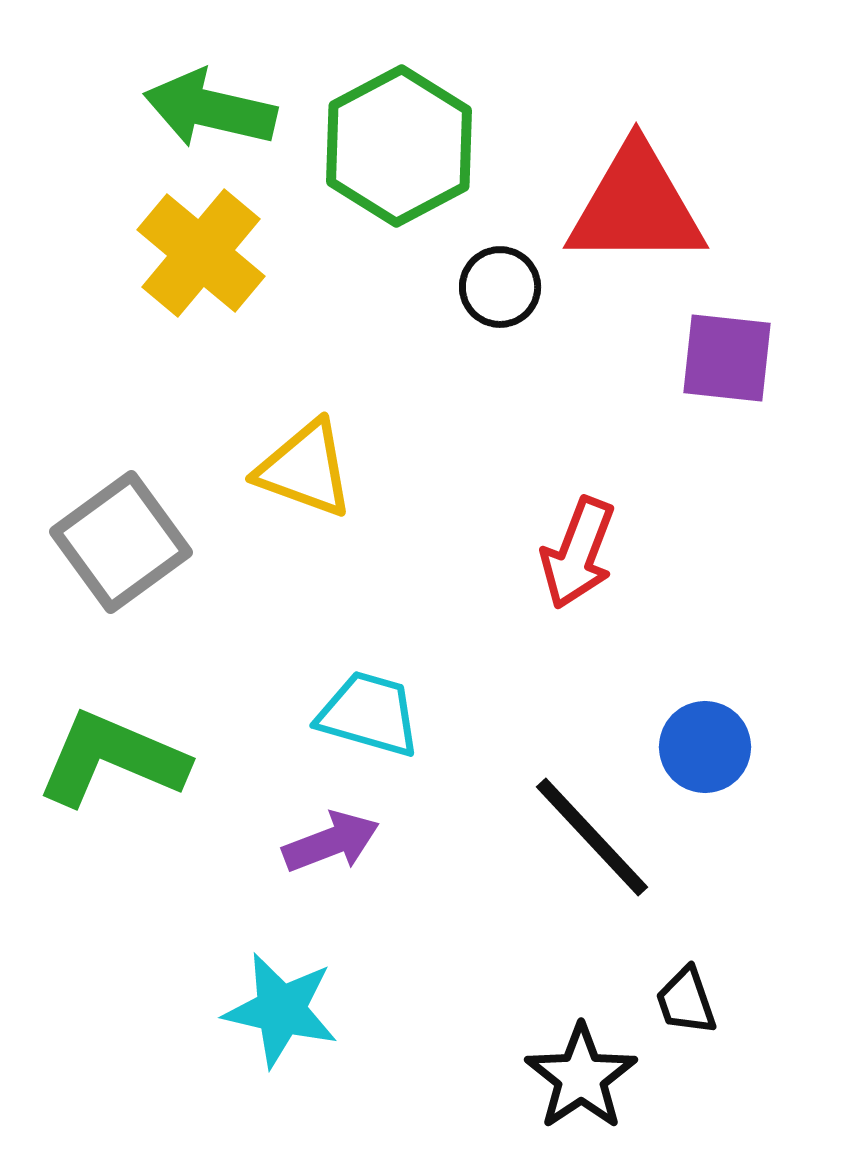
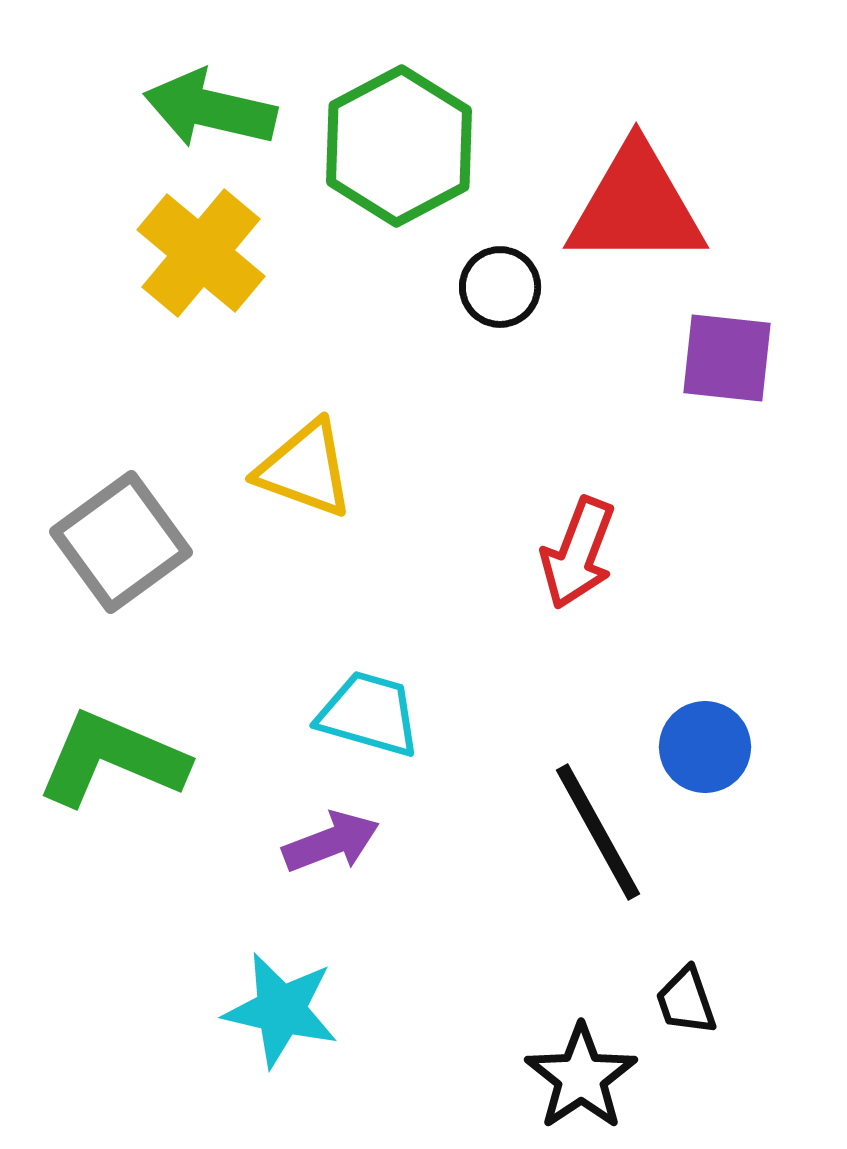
black line: moved 6 px right, 5 px up; rotated 14 degrees clockwise
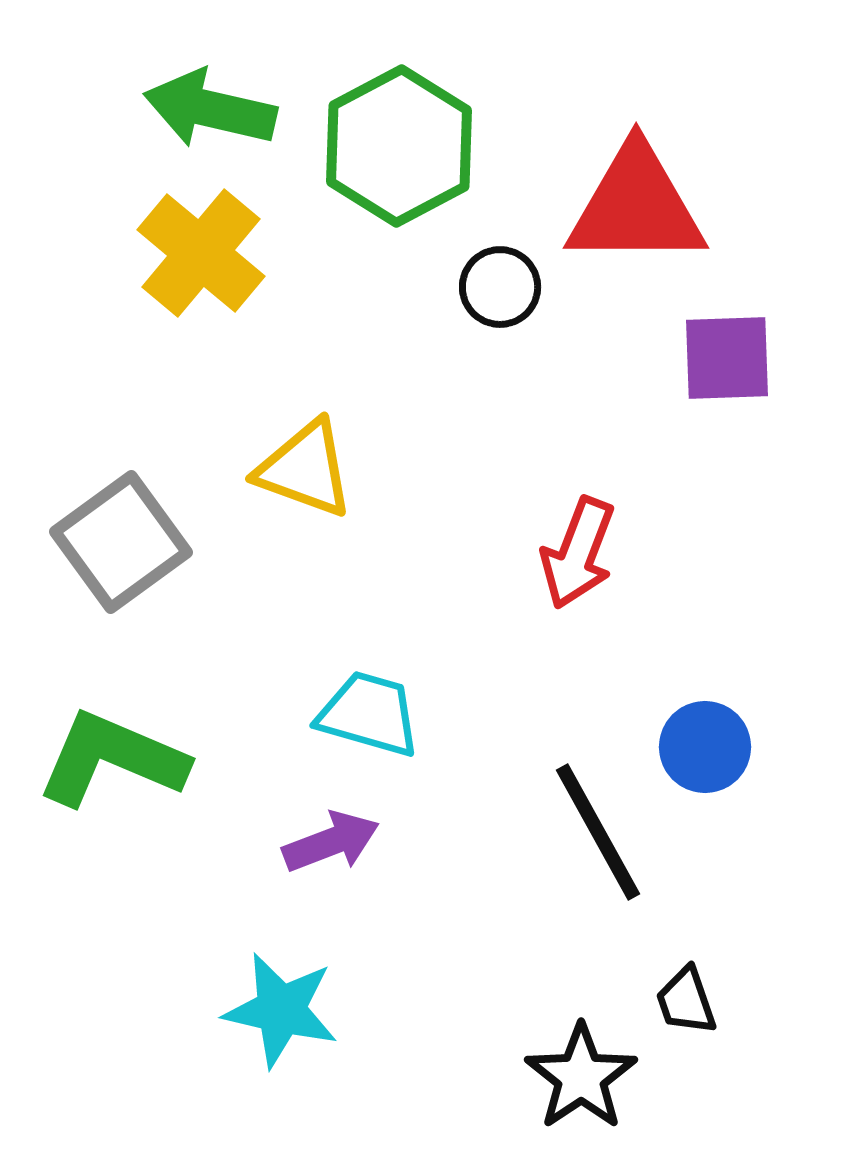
purple square: rotated 8 degrees counterclockwise
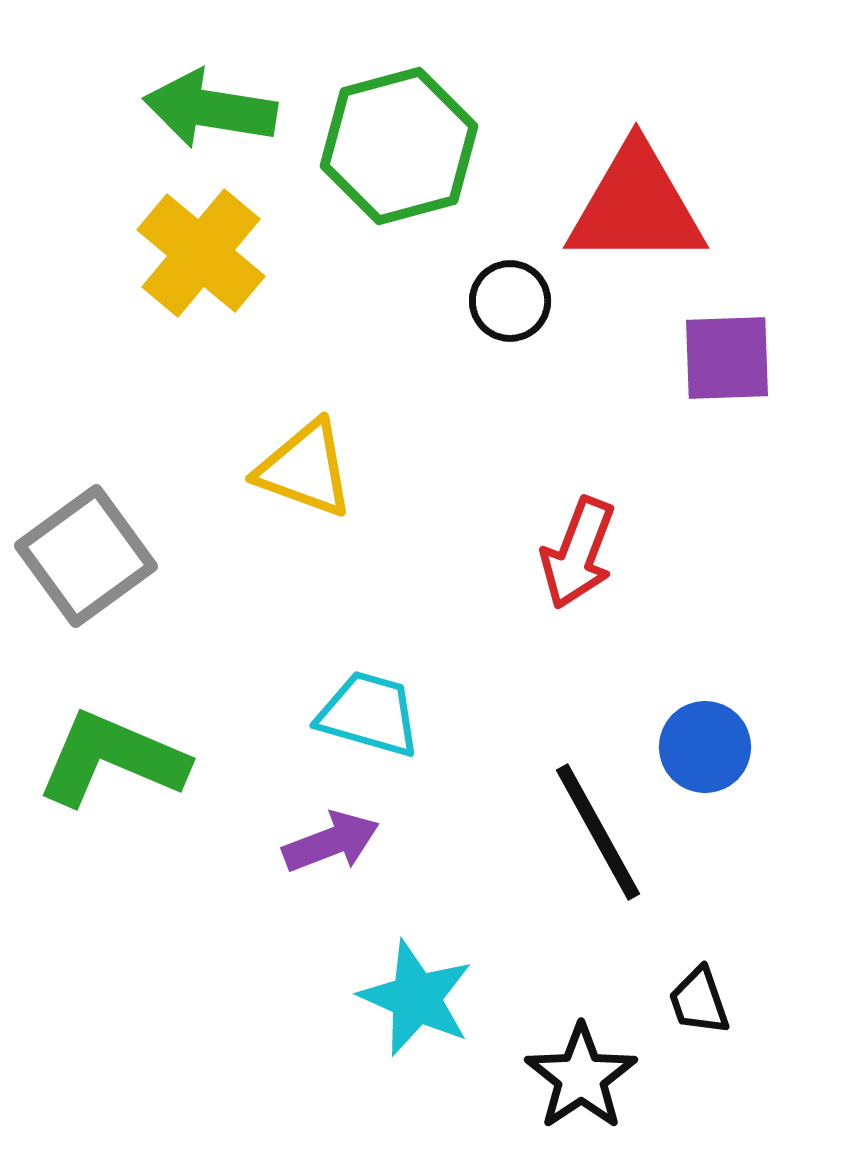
green arrow: rotated 4 degrees counterclockwise
green hexagon: rotated 13 degrees clockwise
black circle: moved 10 px right, 14 px down
gray square: moved 35 px left, 14 px down
black trapezoid: moved 13 px right
cyan star: moved 135 px right, 12 px up; rotated 11 degrees clockwise
